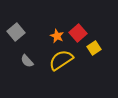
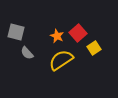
gray square: rotated 36 degrees counterclockwise
gray semicircle: moved 8 px up
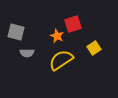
red square: moved 5 px left, 9 px up; rotated 24 degrees clockwise
gray semicircle: rotated 48 degrees counterclockwise
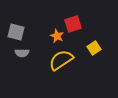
gray semicircle: moved 5 px left
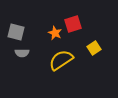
orange star: moved 2 px left, 3 px up
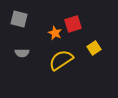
gray square: moved 3 px right, 13 px up
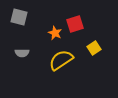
gray square: moved 2 px up
red square: moved 2 px right
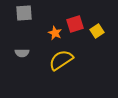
gray square: moved 5 px right, 4 px up; rotated 18 degrees counterclockwise
yellow square: moved 3 px right, 17 px up
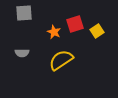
orange star: moved 1 px left, 1 px up
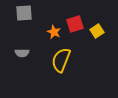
yellow semicircle: rotated 35 degrees counterclockwise
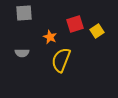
orange star: moved 4 px left, 5 px down
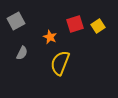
gray square: moved 8 px left, 8 px down; rotated 24 degrees counterclockwise
yellow square: moved 1 px right, 5 px up
gray semicircle: rotated 64 degrees counterclockwise
yellow semicircle: moved 1 px left, 3 px down
